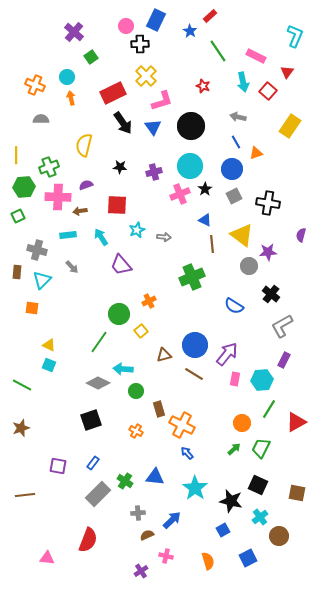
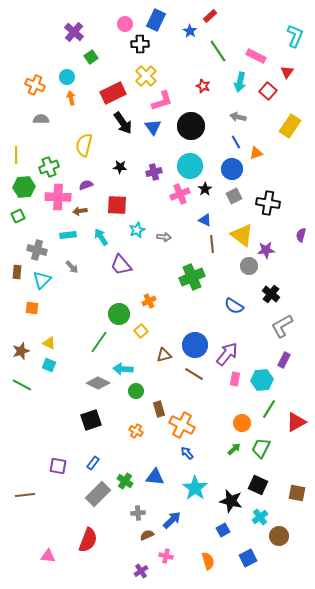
pink circle at (126, 26): moved 1 px left, 2 px up
cyan arrow at (243, 82): moved 3 px left; rotated 24 degrees clockwise
purple star at (268, 252): moved 2 px left, 2 px up
yellow triangle at (49, 345): moved 2 px up
brown star at (21, 428): moved 77 px up
pink triangle at (47, 558): moved 1 px right, 2 px up
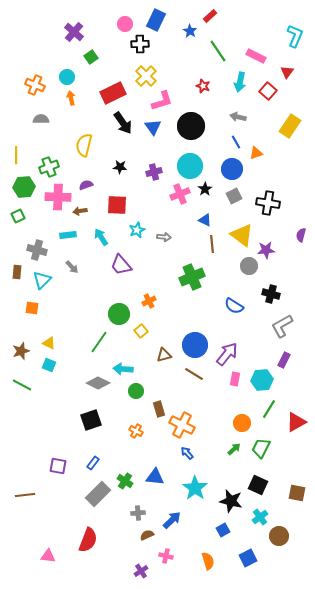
black cross at (271, 294): rotated 24 degrees counterclockwise
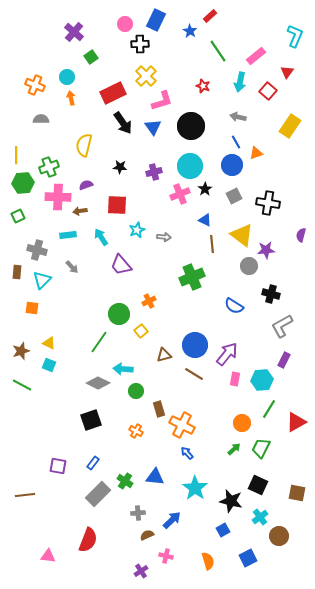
pink rectangle at (256, 56): rotated 66 degrees counterclockwise
blue circle at (232, 169): moved 4 px up
green hexagon at (24, 187): moved 1 px left, 4 px up
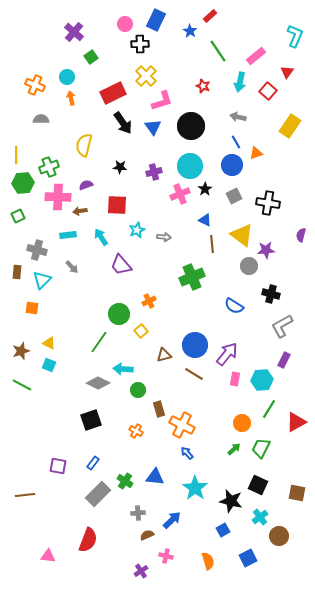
green circle at (136, 391): moved 2 px right, 1 px up
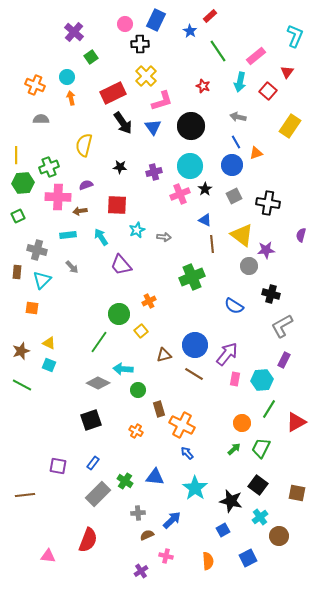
black square at (258, 485): rotated 12 degrees clockwise
orange semicircle at (208, 561): rotated 12 degrees clockwise
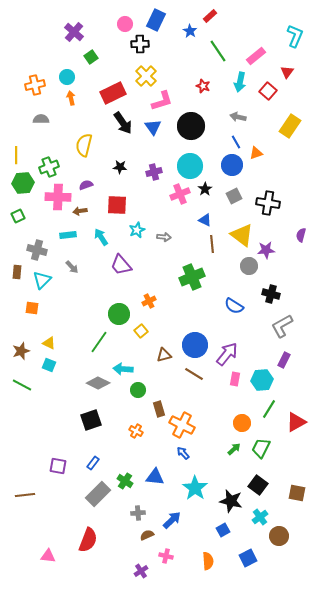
orange cross at (35, 85): rotated 36 degrees counterclockwise
blue arrow at (187, 453): moved 4 px left
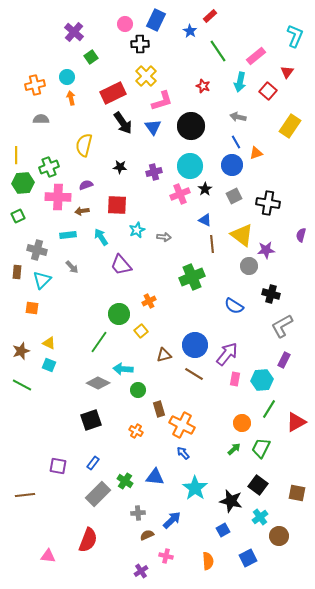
brown arrow at (80, 211): moved 2 px right
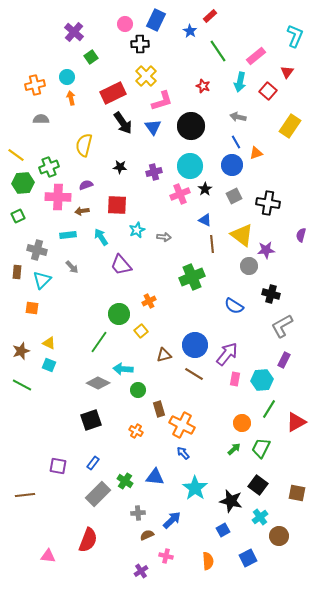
yellow line at (16, 155): rotated 54 degrees counterclockwise
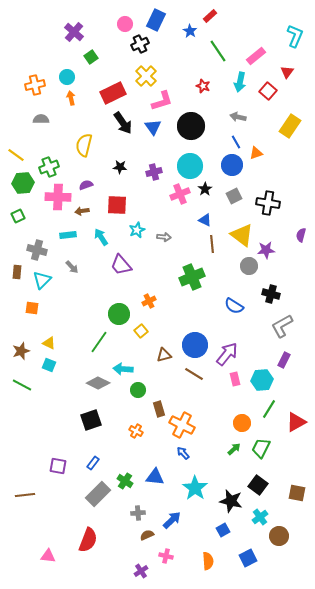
black cross at (140, 44): rotated 24 degrees counterclockwise
pink rectangle at (235, 379): rotated 24 degrees counterclockwise
